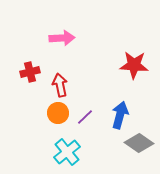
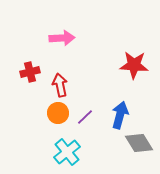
gray diamond: rotated 24 degrees clockwise
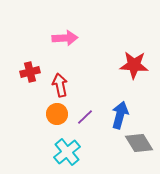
pink arrow: moved 3 px right
orange circle: moved 1 px left, 1 px down
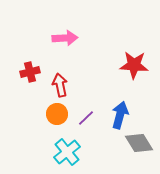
purple line: moved 1 px right, 1 px down
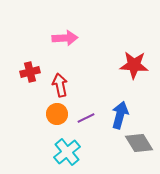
purple line: rotated 18 degrees clockwise
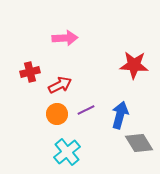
red arrow: rotated 75 degrees clockwise
purple line: moved 8 px up
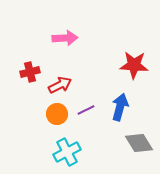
blue arrow: moved 8 px up
cyan cross: rotated 12 degrees clockwise
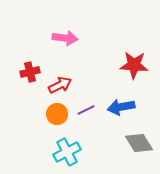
pink arrow: rotated 10 degrees clockwise
blue arrow: moved 1 px right; rotated 116 degrees counterclockwise
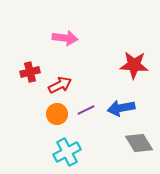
blue arrow: moved 1 px down
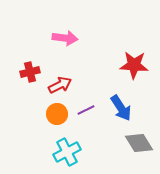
blue arrow: rotated 112 degrees counterclockwise
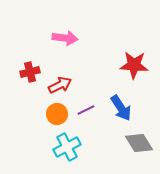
cyan cross: moved 5 px up
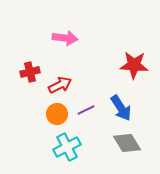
gray diamond: moved 12 px left
